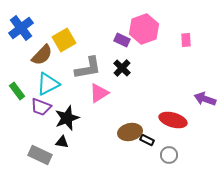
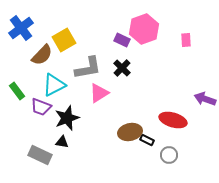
cyan triangle: moved 6 px right, 1 px down
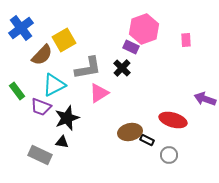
purple rectangle: moved 9 px right, 7 px down
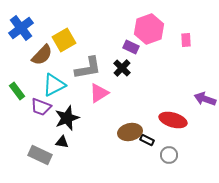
pink hexagon: moved 5 px right
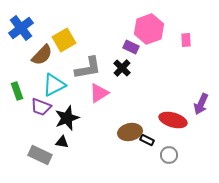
green rectangle: rotated 18 degrees clockwise
purple arrow: moved 4 px left, 5 px down; rotated 85 degrees counterclockwise
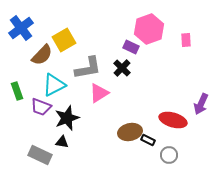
black rectangle: moved 1 px right
